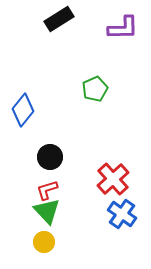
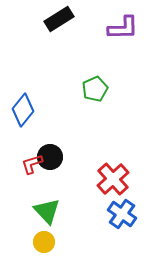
red L-shape: moved 15 px left, 26 px up
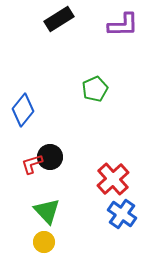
purple L-shape: moved 3 px up
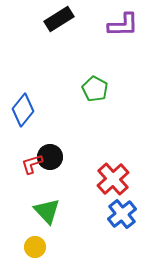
green pentagon: rotated 20 degrees counterclockwise
blue cross: rotated 16 degrees clockwise
yellow circle: moved 9 px left, 5 px down
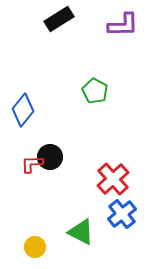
green pentagon: moved 2 px down
red L-shape: rotated 15 degrees clockwise
green triangle: moved 34 px right, 21 px down; rotated 20 degrees counterclockwise
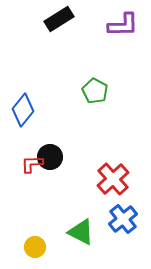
blue cross: moved 1 px right, 5 px down
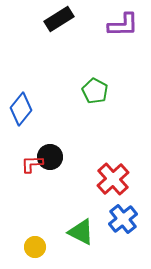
blue diamond: moved 2 px left, 1 px up
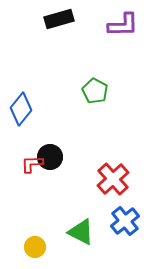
black rectangle: rotated 16 degrees clockwise
blue cross: moved 2 px right, 2 px down
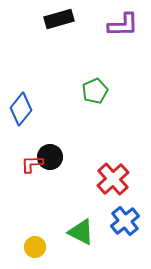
green pentagon: rotated 20 degrees clockwise
